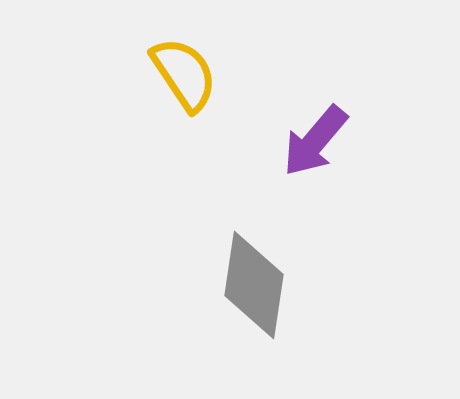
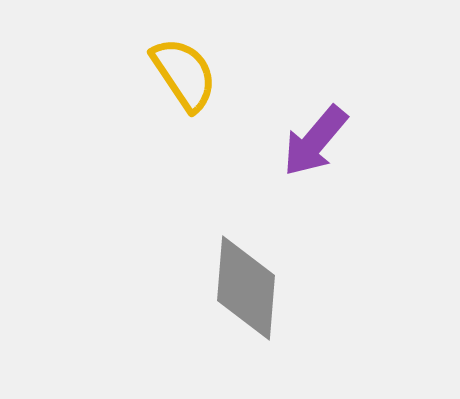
gray diamond: moved 8 px left, 3 px down; rotated 4 degrees counterclockwise
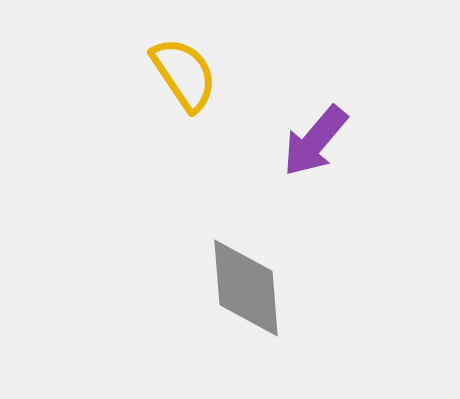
gray diamond: rotated 9 degrees counterclockwise
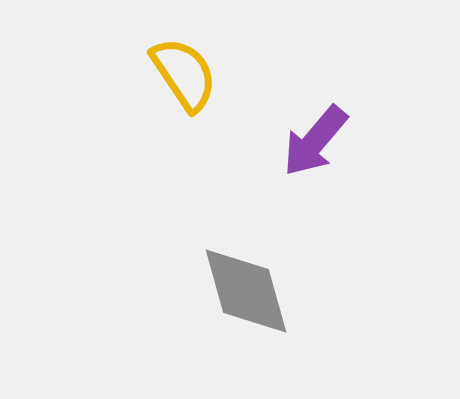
gray diamond: moved 3 px down; rotated 11 degrees counterclockwise
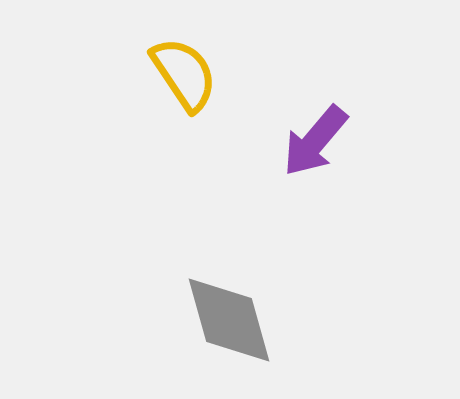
gray diamond: moved 17 px left, 29 px down
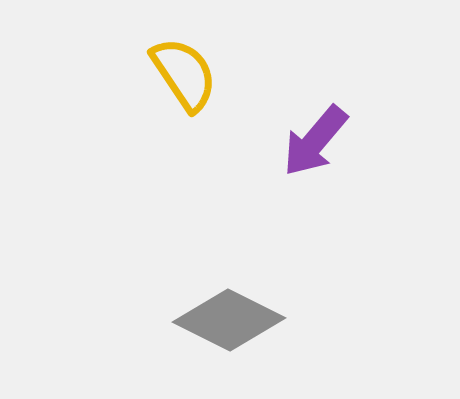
gray diamond: rotated 48 degrees counterclockwise
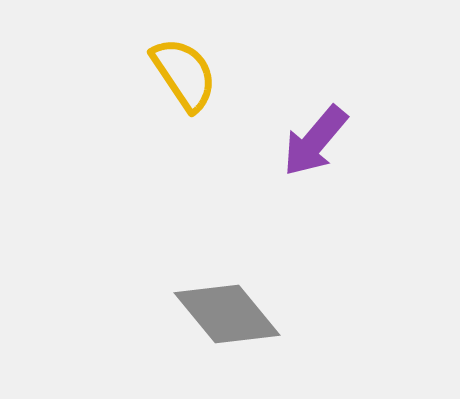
gray diamond: moved 2 px left, 6 px up; rotated 24 degrees clockwise
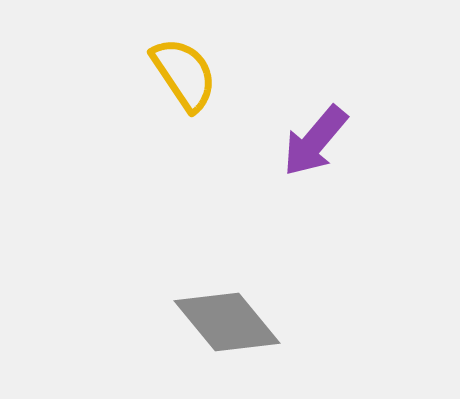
gray diamond: moved 8 px down
